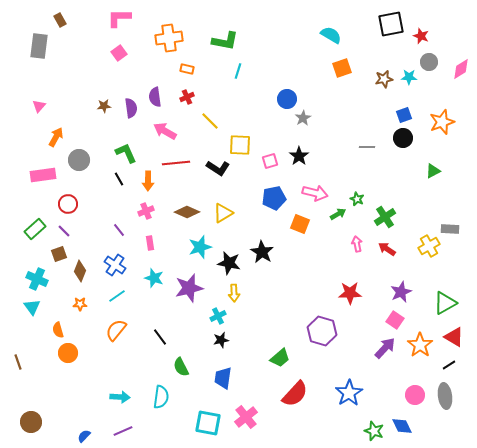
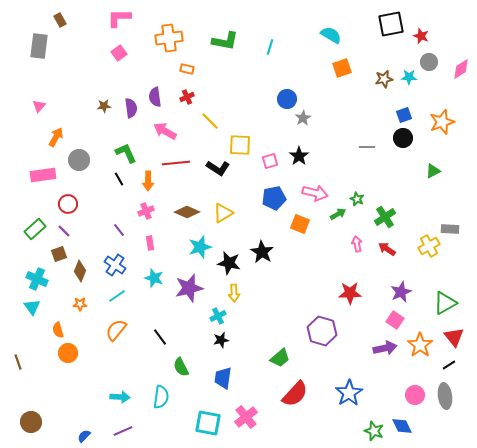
cyan line at (238, 71): moved 32 px right, 24 px up
red triangle at (454, 337): rotated 20 degrees clockwise
purple arrow at (385, 348): rotated 35 degrees clockwise
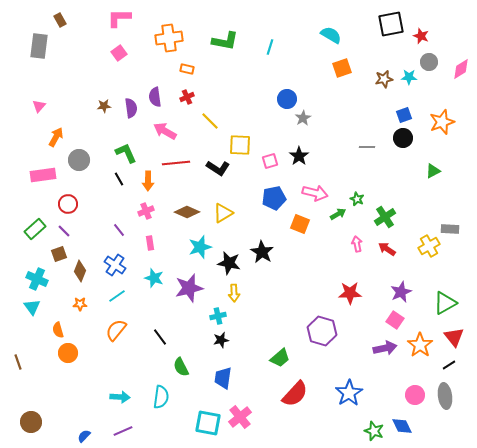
cyan cross at (218, 316): rotated 14 degrees clockwise
pink cross at (246, 417): moved 6 px left
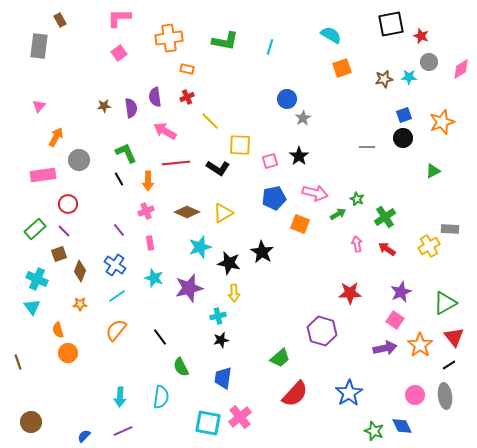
cyan arrow at (120, 397): rotated 90 degrees clockwise
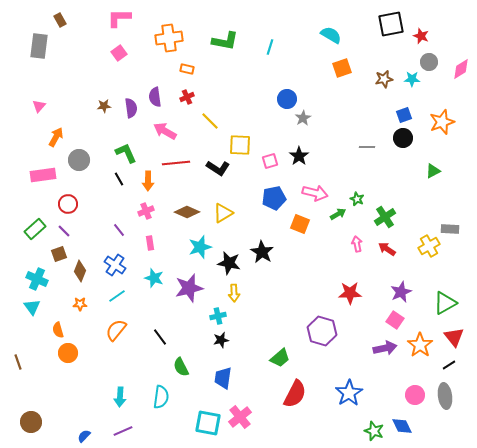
cyan star at (409, 77): moved 3 px right, 2 px down
red semicircle at (295, 394): rotated 16 degrees counterclockwise
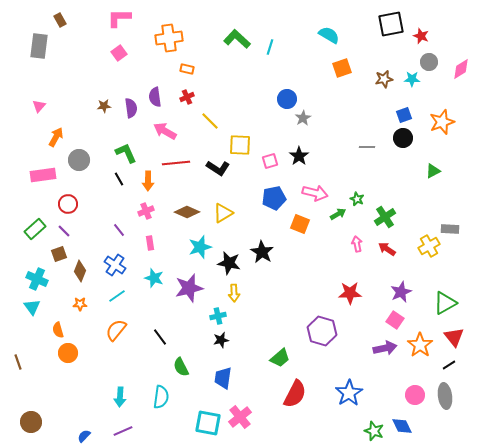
cyan semicircle at (331, 35): moved 2 px left
green L-shape at (225, 41): moved 12 px right, 2 px up; rotated 148 degrees counterclockwise
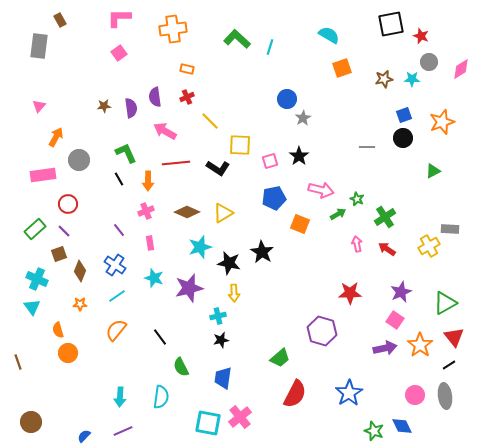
orange cross at (169, 38): moved 4 px right, 9 px up
pink arrow at (315, 193): moved 6 px right, 3 px up
